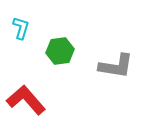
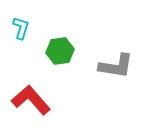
red L-shape: moved 5 px right
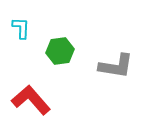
cyan L-shape: rotated 15 degrees counterclockwise
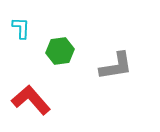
gray L-shape: rotated 18 degrees counterclockwise
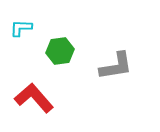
cyan L-shape: rotated 90 degrees counterclockwise
red L-shape: moved 3 px right, 2 px up
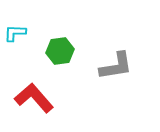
cyan L-shape: moved 6 px left, 5 px down
